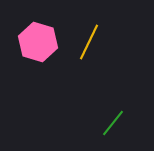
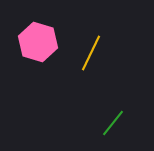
yellow line: moved 2 px right, 11 px down
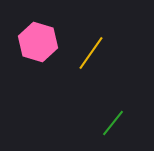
yellow line: rotated 9 degrees clockwise
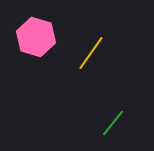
pink hexagon: moved 2 px left, 5 px up
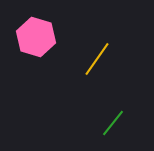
yellow line: moved 6 px right, 6 px down
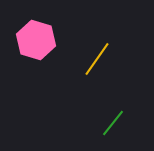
pink hexagon: moved 3 px down
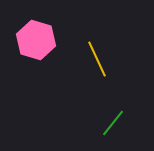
yellow line: rotated 60 degrees counterclockwise
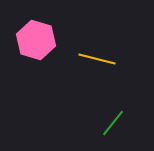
yellow line: rotated 51 degrees counterclockwise
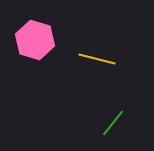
pink hexagon: moved 1 px left
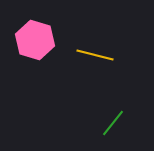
yellow line: moved 2 px left, 4 px up
